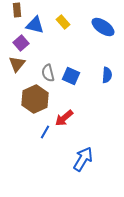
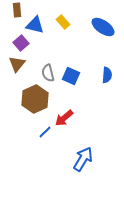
blue line: rotated 16 degrees clockwise
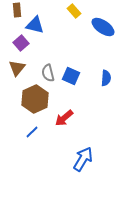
yellow rectangle: moved 11 px right, 11 px up
brown triangle: moved 4 px down
blue semicircle: moved 1 px left, 3 px down
blue line: moved 13 px left
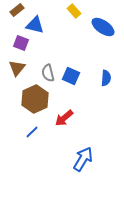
brown rectangle: rotated 56 degrees clockwise
purple square: rotated 28 degrees counterclockwise
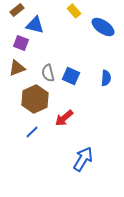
brown triangle: rotated 30 degrees clockwise
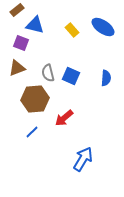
yellow rectangle: moved 2 px left, 19 px down
brown hexagon: rotated 20 degrees clockwise
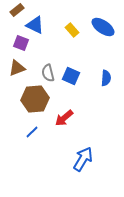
blue triangle: rotated 12 degrees clockwise
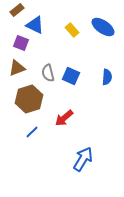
blue semicircle: moved 1 px right, 1 px up
brown hexagon: moved 6 px left; rotated 12 degrees counterclockwise
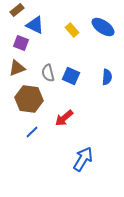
brown hexagon: rotated 24 degrees clockwise
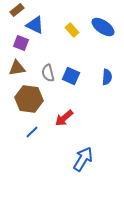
brown triangle: rotated 12 degrees clockwise
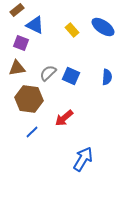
gray semicircle: rotated 60 degrees clockwise
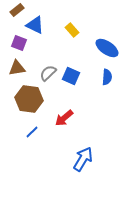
blue ellipse: moved 4 px right, 21 px down
purple square: moved 2 px left
